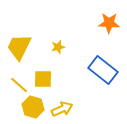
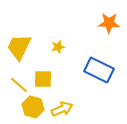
blue rectangle: moved 4 px left; rotated 12 degrees counterclockwise
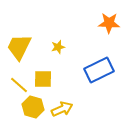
blue rectangle: rotated 52 degrees counterclockwise
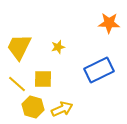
yellow line: moved 2 px left, 1 px up
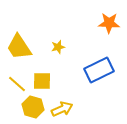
yellow trapezoid: rotated 60 degrees counterclockwise
yellow square: moved 1 px left, 2 px down
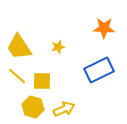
orange star: moved 5 px left, 5 px down
yellow line: moved 8 px up
yellow arrow: moved 2 px right
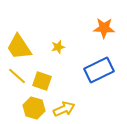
yellow square: rotated 18 degrees clockwise
yellow hexagon: moved 1 px right, 1 px down
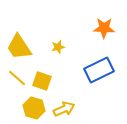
yellow line: moved 2 px down
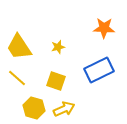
yellow square: moved 14 px right
